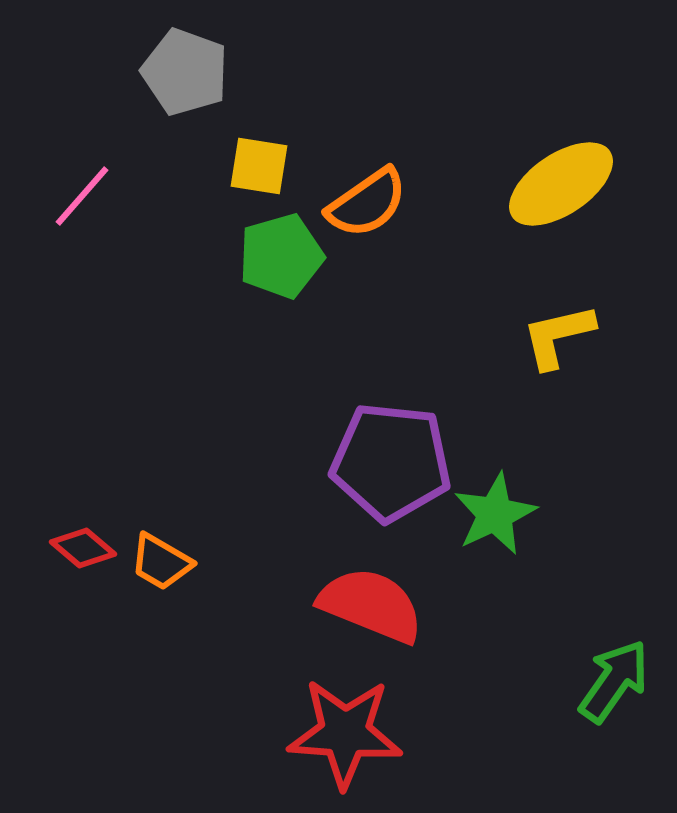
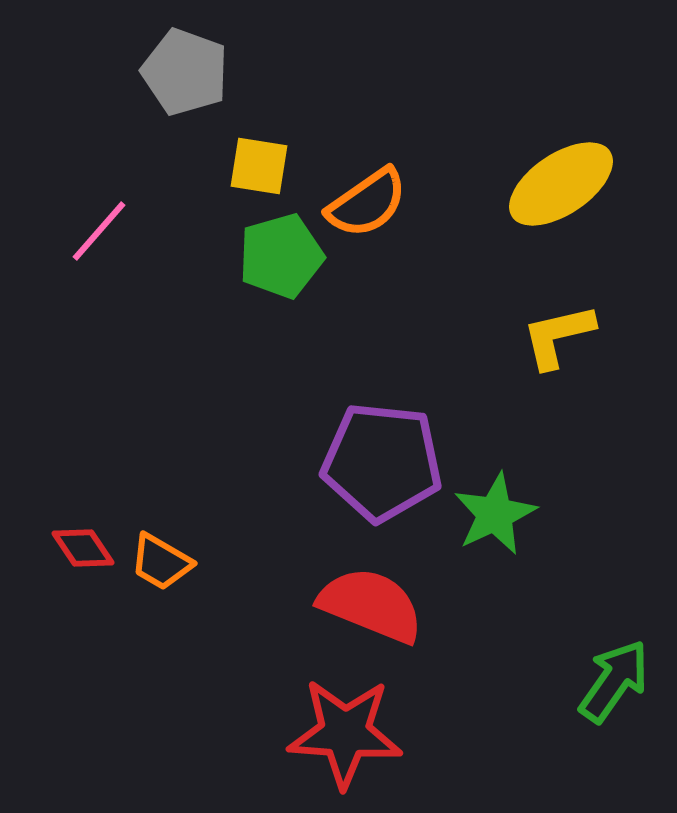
pink line: moved 17 px right, 35 px down
purple pentagon: moved 9 px left
red diamond: rotated 16 degrees clockwise
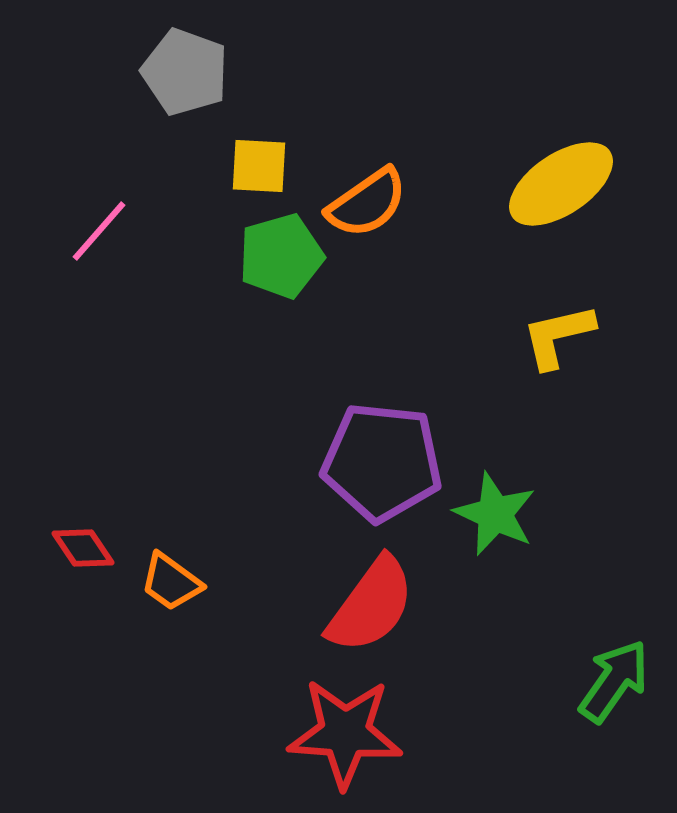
yellow square: rotated 6 degrees counterclockwise
green star: rotated 22 degrees counterclockwise
orange trapezoid: moved 10 px right, 20 px down; rotated 6 degrees clockwise
red semicircle: rotated 104 degrees clockwise
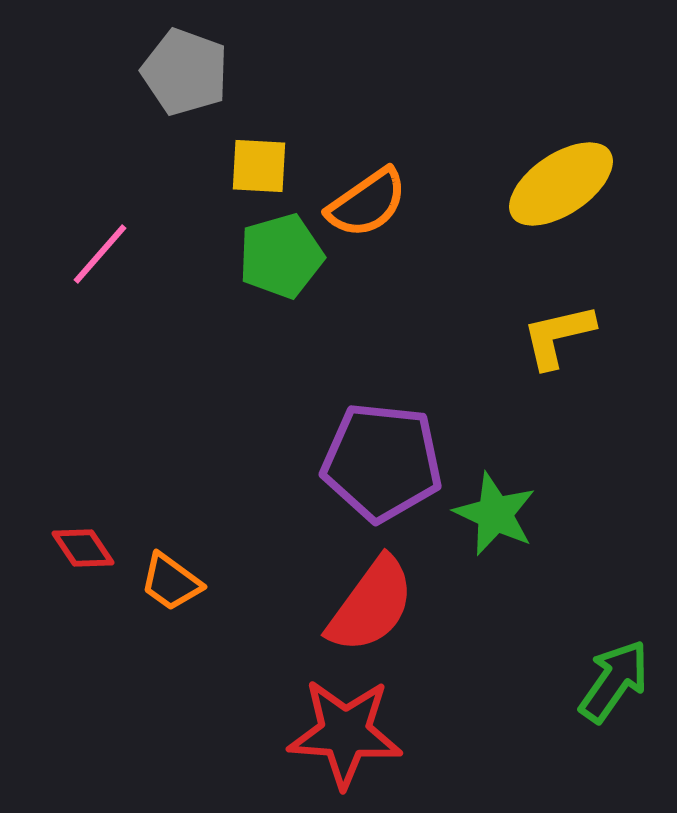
pink line: moved 1 px right, 23 px down
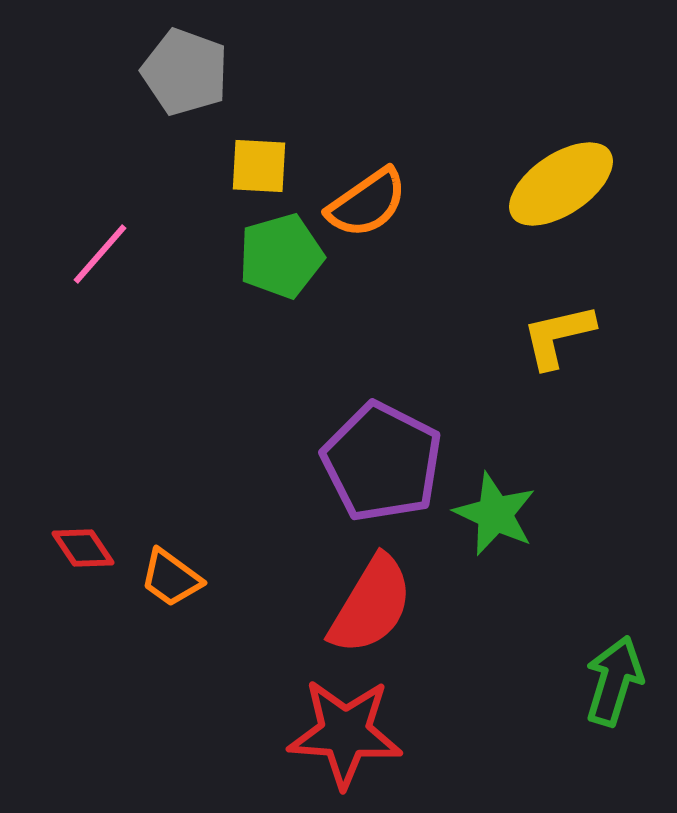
purple pentagon: rotated 21 degrees clockwise
orange trapezoid: moved 4 px up
red semicircle: rotated 5 degrees counterclockwise
green arrow: rotated 18 degrees counterclockwise
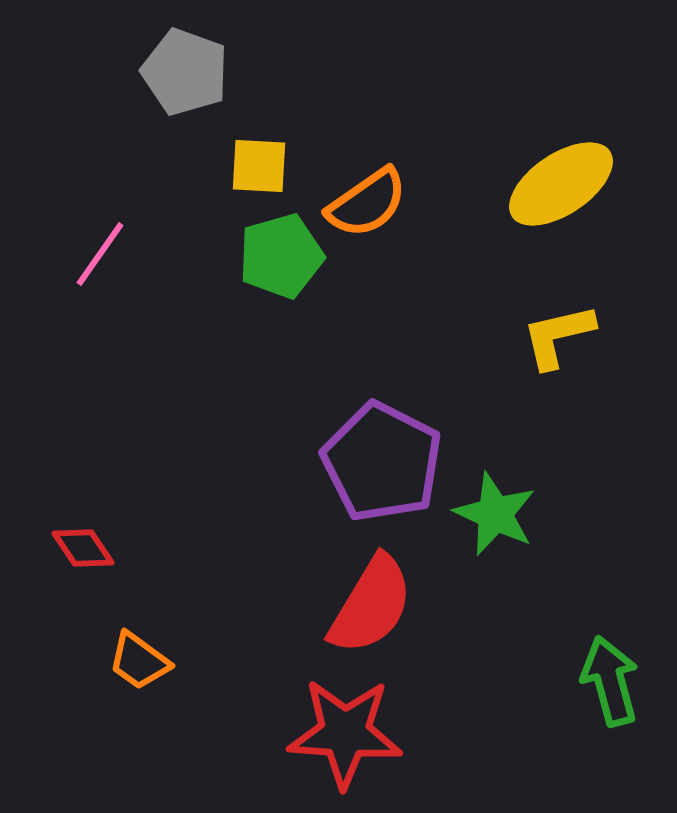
pink line: rotated 6 degrees counterclockwise
orange trapezoid: moved 32 px left, 83 px down
green arrow: moved 4 px left; rotated 32 degrees counterclockwise
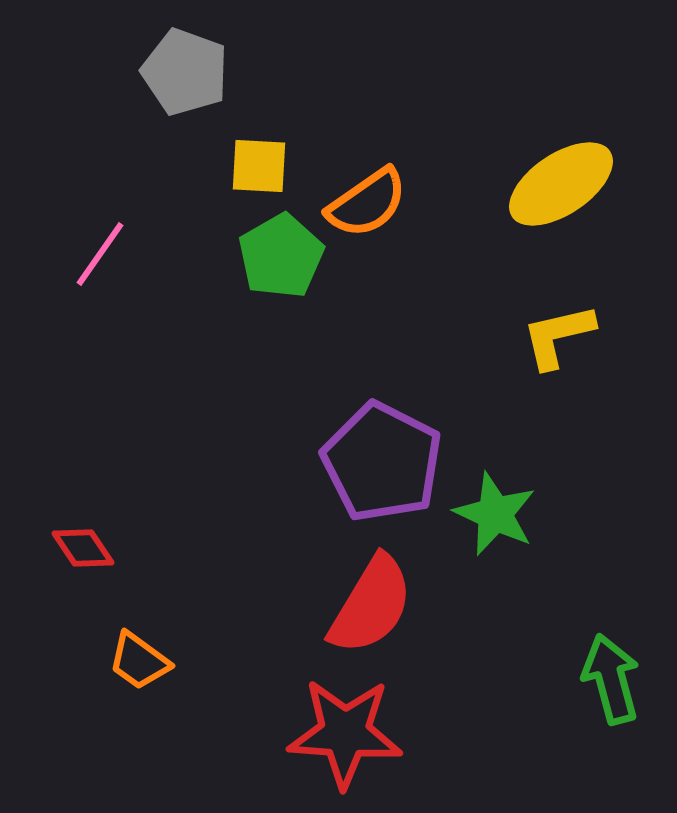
green pentagon: rotated 14 degrees counterclockwise
green arrow: moved 1 px right, 2 px up
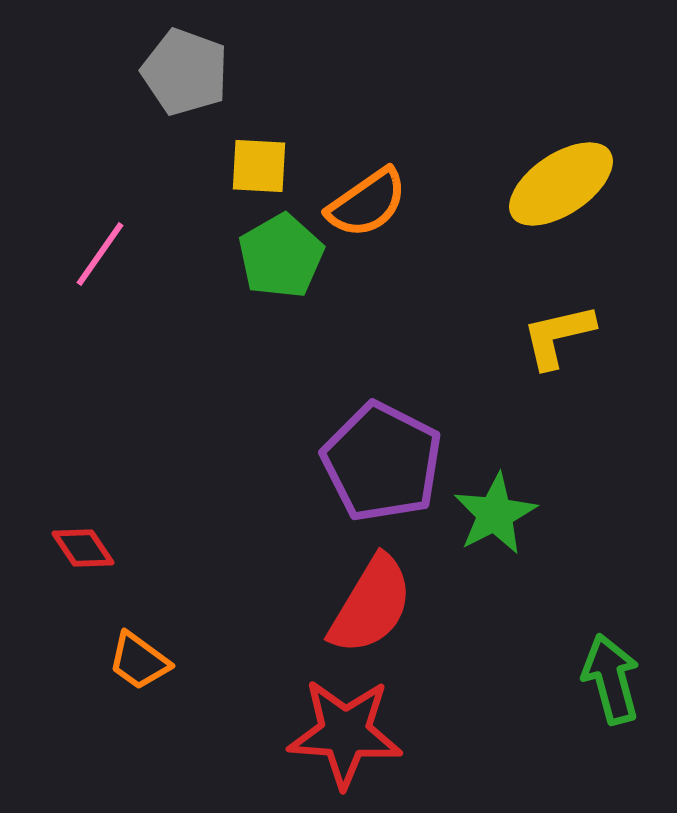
green star: rotated 20 degrees clockwise
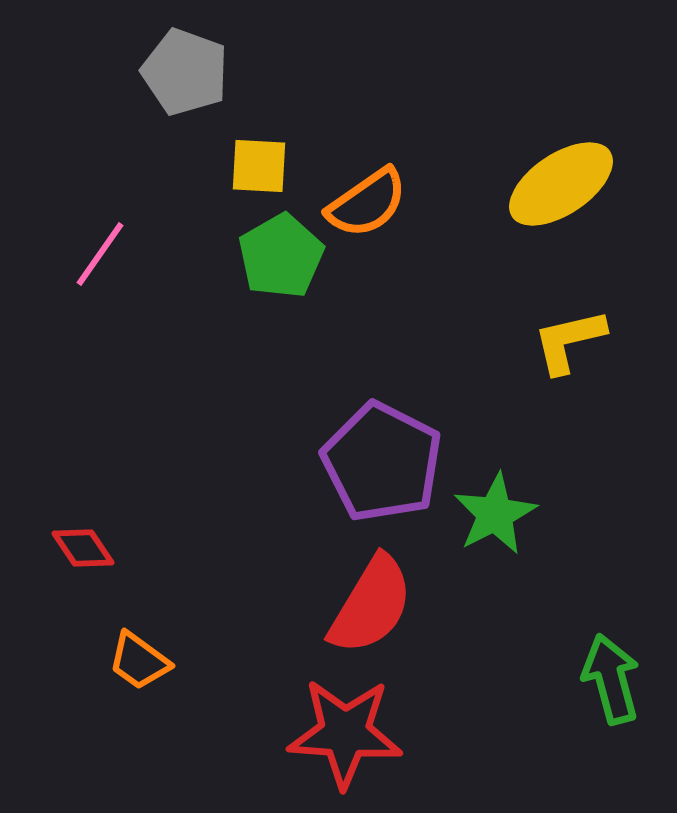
yellow L-shape: moved 11 px right, 5 px down
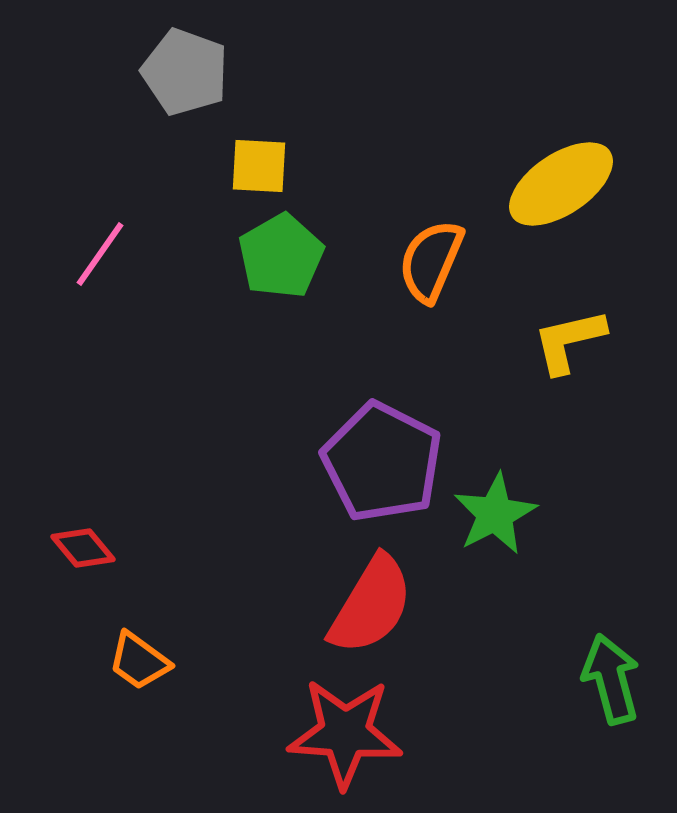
orange semicircle: moved 64 px right, 58 px down; rotated 148 degrees clockwise
red diamond: rotated 6 degrees counterclockwise
